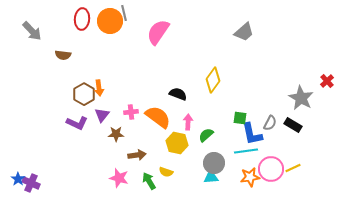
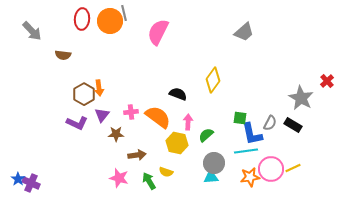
pink semicircle: rotated 8 degrees counterclockwise
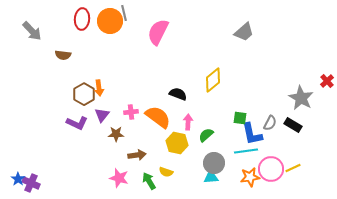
yellow diamond: rotated 15 degrees clockwise
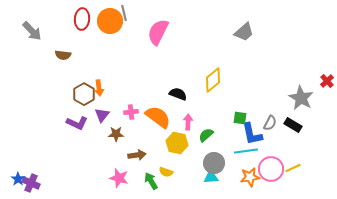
green arrow: moved 2 px right
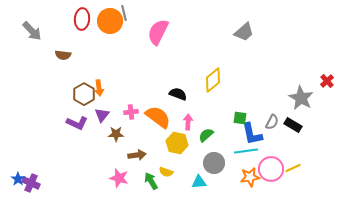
gray semicircle: moved 2 px right, 1 px up
cyan triangle: moved 12 px left, 5 px down
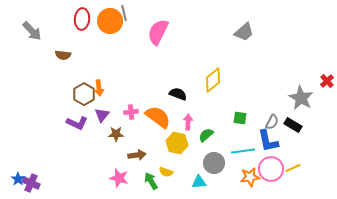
blue L-shape: moved 16 px right, 7 px down
cyan line: moved 3 px left
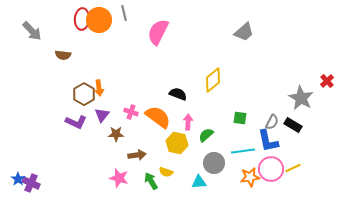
orange circle: moved 11 px left, 1 px up
pink cross: rotated 24 degrees clockwise
purple L-shape: moved 1 px left, 1 px up
